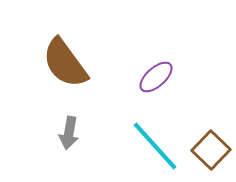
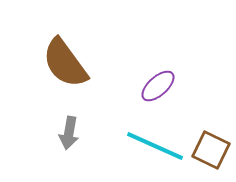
purple ellipse: moved 2 px right, 9 px down
cyan line: rotated 24 degrees counterclockwise
brown square: rotated 18 degrees counterclockwise
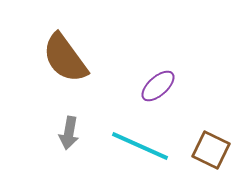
brown semicircle: moved 5 px up
cyan line: moved 15 px left
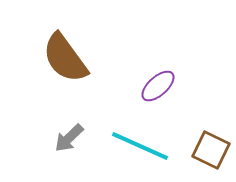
gray arrow: moved 5 px down; rotated 36 degrees clockwise
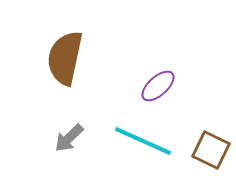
brown semicircle: rotated 48 degrees clockwise
cyan line: moved 3 px right, 5 px up
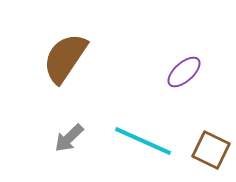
brown semicircle: rotated 22 degrees clockwise
purple ellipse: moved 26 px right, 14 px up
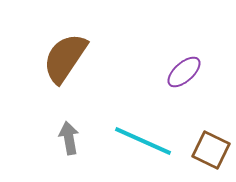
gray arrow: rotated 124 degrees clockwise
